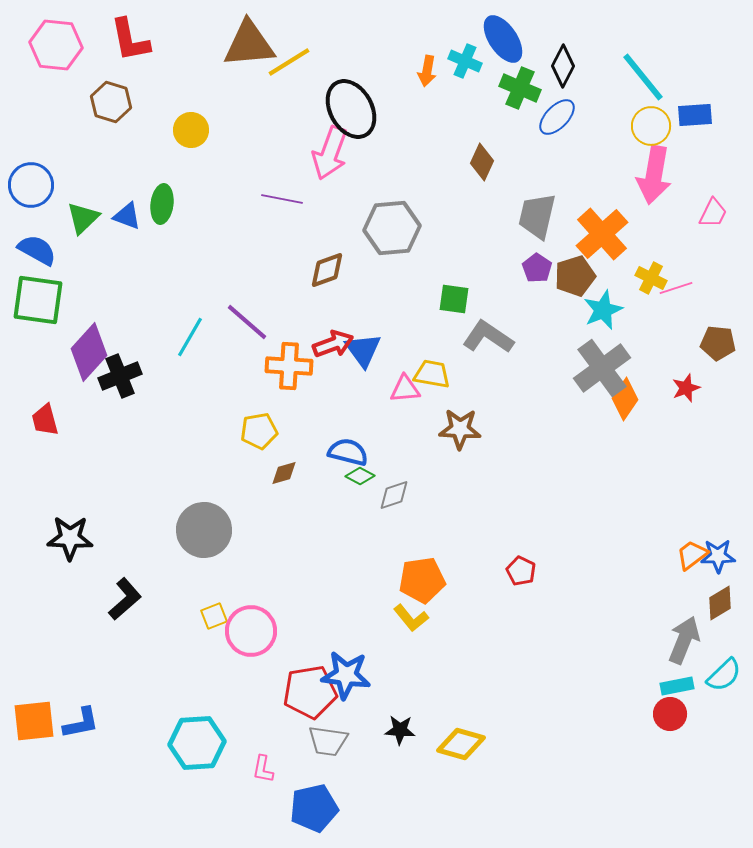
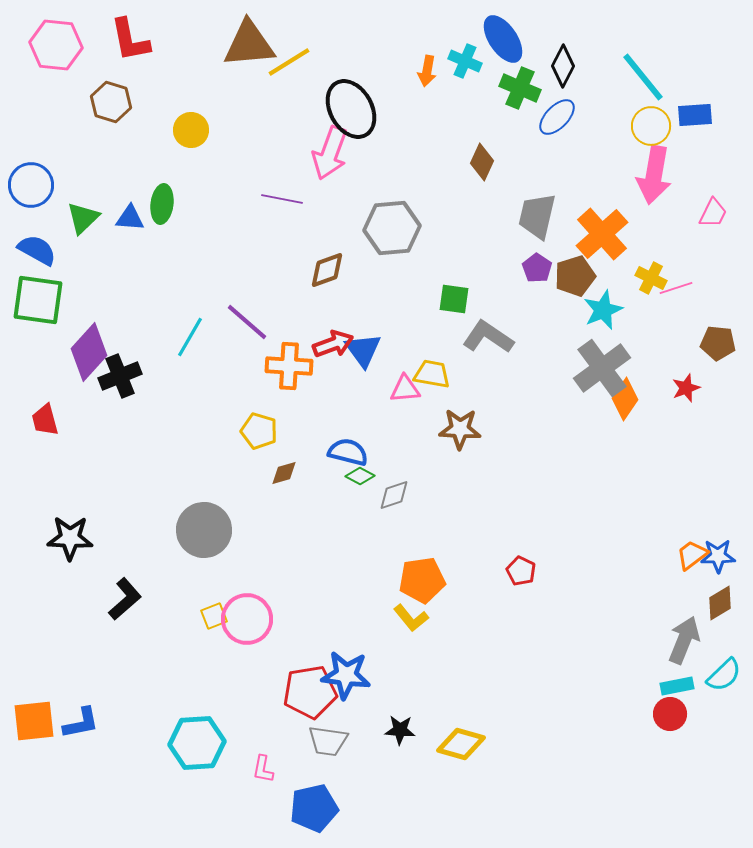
blue triangle at (127, 216): moved 3 px right, 2 px down; rotated 16 degrees counterclockwise
yellow pentagon at (259, 431): rotated 27 degrees clockwise
pink circle at (251, 631): moved 4 px left, 12 px up
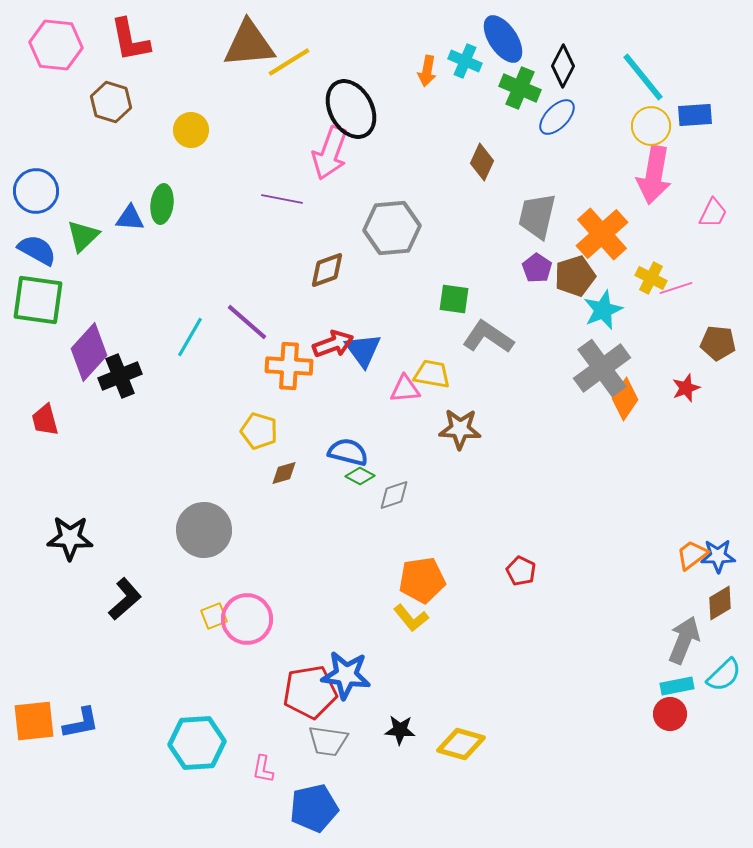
blue circle at (31, 185): moved 5 px right, 6 px down
green triangle at (83, 218): moved 18 px down
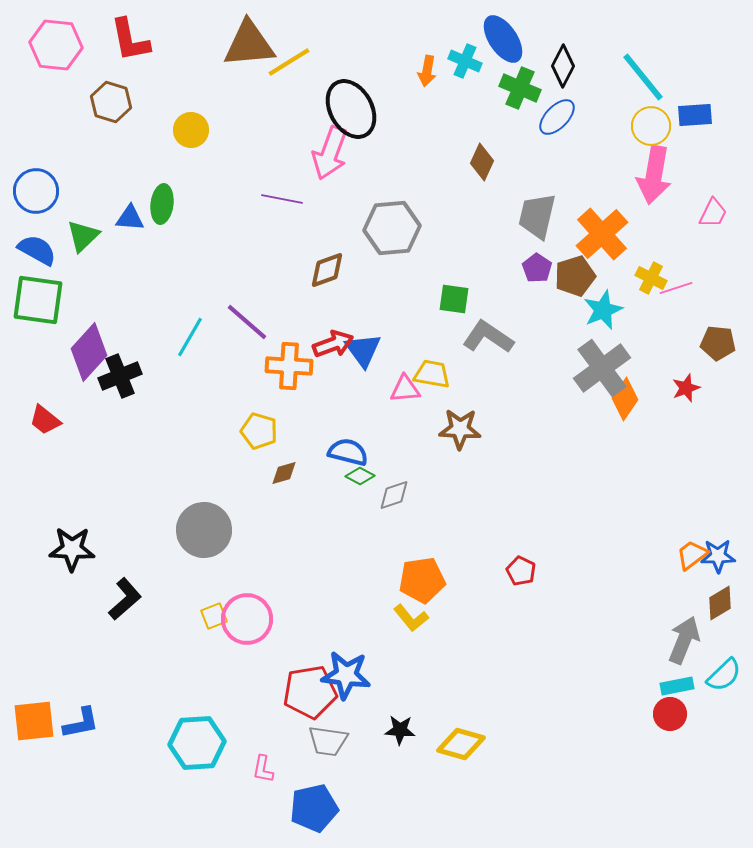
red trapezoid at (45, 420): rotated 36 degrees counterclockwise
black star at (70, 538): moved 2 px right, 11 px down
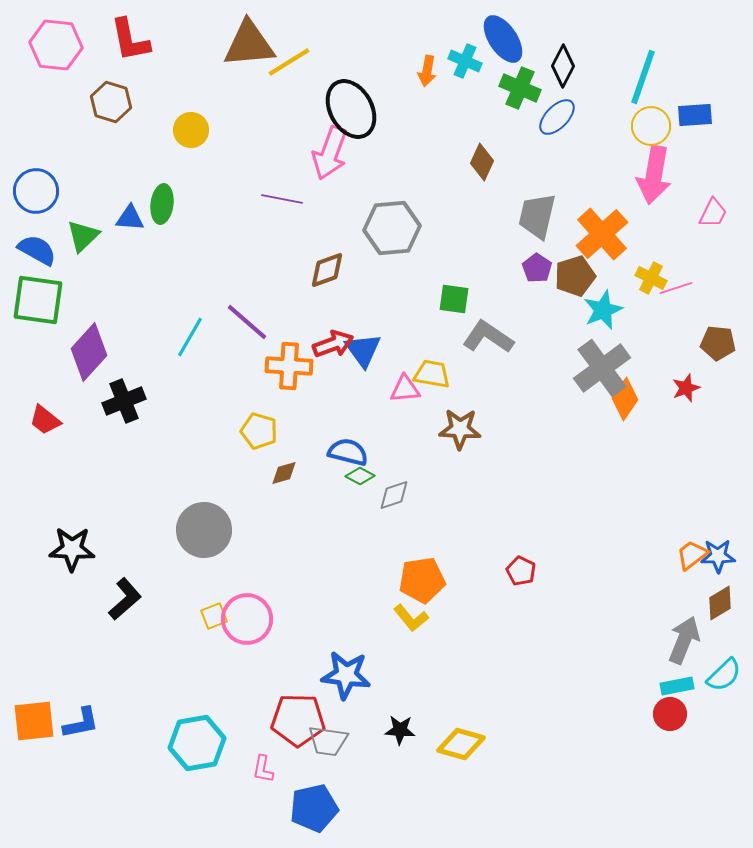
cyan line at (643, 77): rotated 58 degrees clockwise
black cross at (120, 376): moved 4 px right, 25 px down
red pentagon at (310, 692): moved 12 px left, 28 px down; rotated 10 degrees clockwise
cyan hexagon at (197, 743): rotated 6 degrees counterclockwise
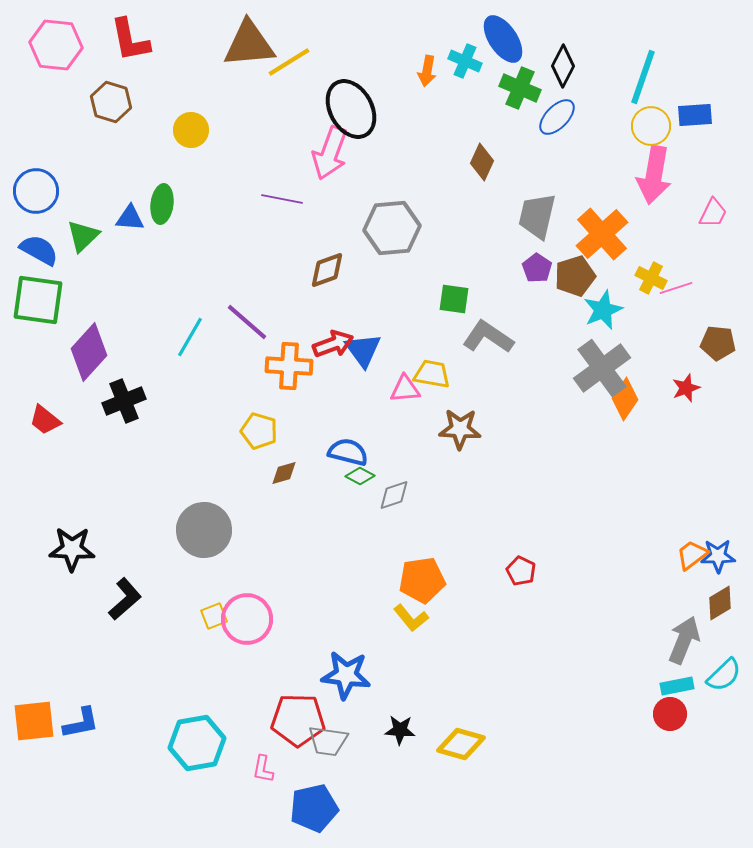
blue semicircle at (37, 250): moved 2 px right
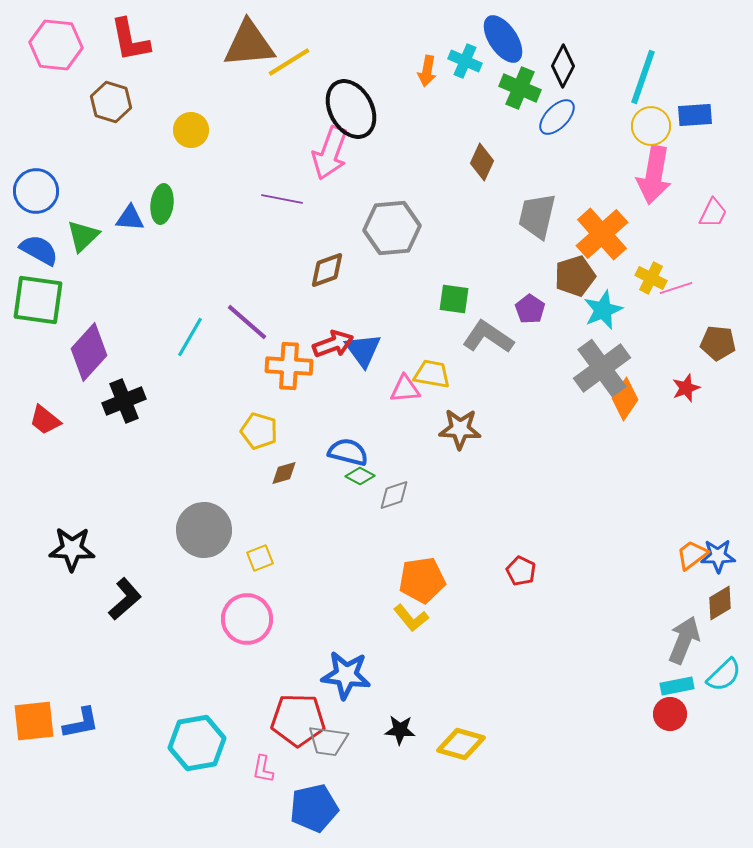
purple pentagon at (537, 268): moved 7 px left, 41 px down
yellow square at (214, 616): moved 46 px right, 58 px up
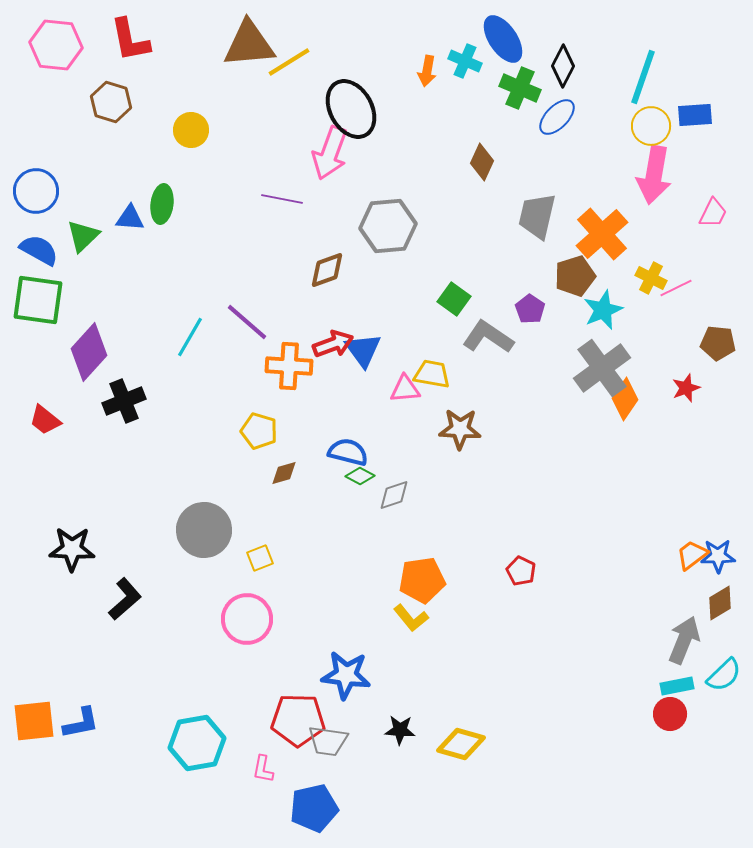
gray hexagon at (392, 228): moved 4 px left, 2 px up
pink line at (676, 288): rotated 8 degrees counterclockwise
green square at (454, 299): rotated 28 degrees clockwise
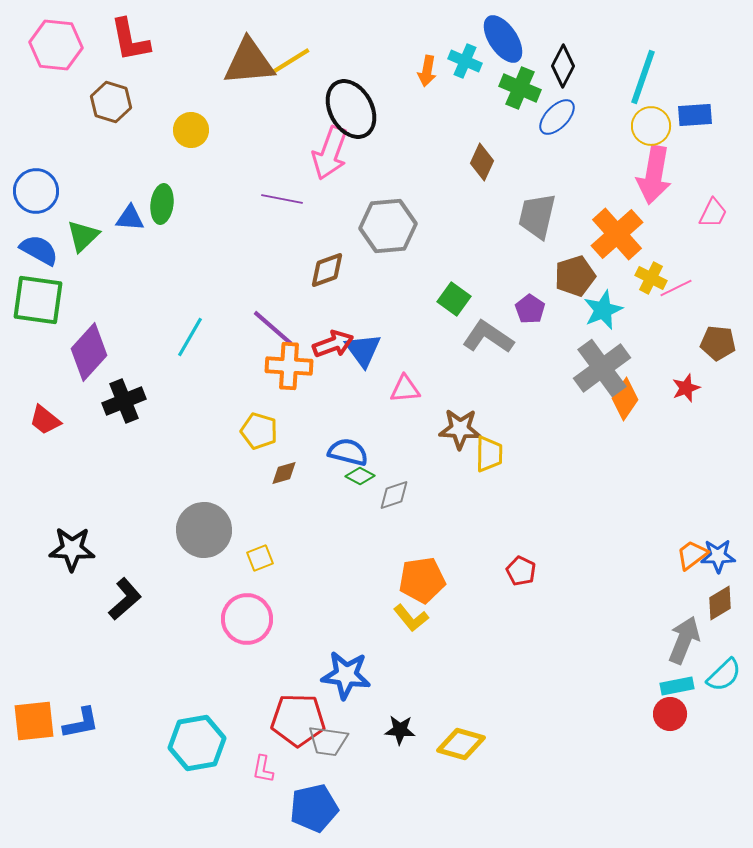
brown triangle at (249, 44): moved 18 px down
orange cross at (602, 234): moved 15 px right
purple line at (247, 322): moved 26 px right, 6 px down
yellow trapezoid at (432, 374): moved 57 px right, 80 px down; rotated 81 degrees clockwise
